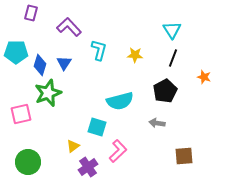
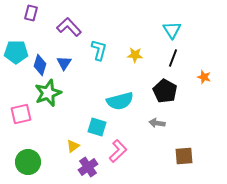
black pentagon: rotated 15 degrees counterclockwise
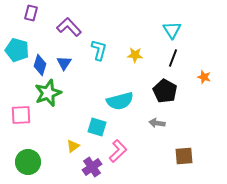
cyan pentagon: moved 1 px right, 2 px up; rotated 15 degrees clockwise
pink square: moved 1 px down; rotated 10 degrees clockwise
purple cross: moved 4 px right
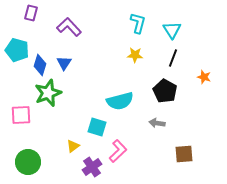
cyan L-shape: moved 39 px right, 27 px up
brown square: moved 2 px up
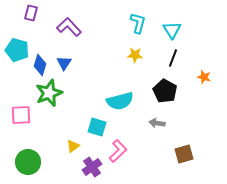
green star: moved 1 px right
brown square: rotated 12 degrees counterclockwise
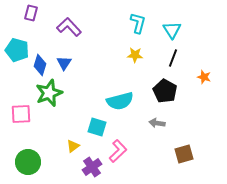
pink square: moved 1 px up
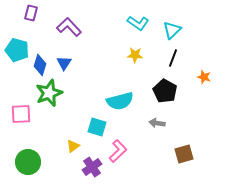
cyan L-shape: rotated 110 degrees clockwise
cyan triangle: rotated 18 degrees clockwise
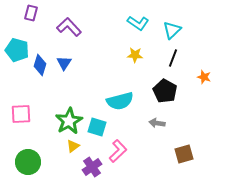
green star: moved 20 px right, 28 px down; rotated 8 degrees counterclockwise
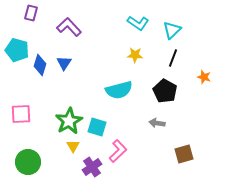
cyan semicircle: moved 1 px left, 11 px up
yellow triangle: rotated 24 degrees counterclockwise
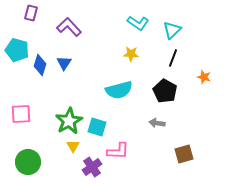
yellow star: moved 4 px left, 1 px up
pink L-shape: rotated 45 degrees clockwise
